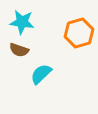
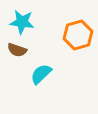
orange hexagon: moved 1 px left, 2 px down
brown semicircle: moved 2 px left
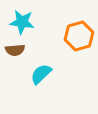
orange hexagon: moved 1 px right, 1 px down
brown semicircle: moved 2 px left; rotated 24 degrees counterclockwise
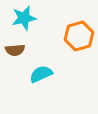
cyan star: moved 2 px right, 4 px up; rotated 20 degrees counterclockwise
cyan semicircle: rotated 20 degrees clockwise
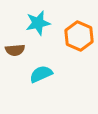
cyan star: moved 14 px right, 5 px down
orange hexagon: rotated 20 degrees counterclockwise
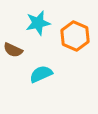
orange hexagon: moved 4 px left
brown semicircle: moved 2 px left; rotated 30 degrees clockwise
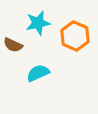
brown semicircle: moved 5 px up
cyan semicircle: moved 3 px left, 1 px up
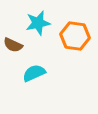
orange hexagon: rotated 16 degrees counterclockwise
cyan semicircle: moved 4 px left
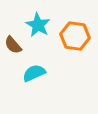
cyan star: moved 2 px down; rotated 30 degrees counterclockwise
brown semicircle: rotated 24 degrees clockwise
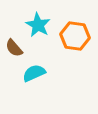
brown semicircle: moved 1 px right, 3 px down
